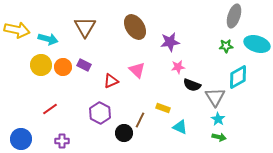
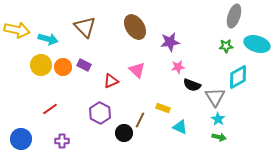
brown triangle: rotated 15 degrees counterclockwise
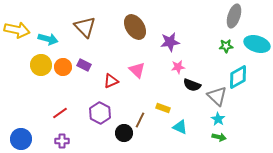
gray triangle: moved 2 px right, 1 px up; rotated 15 degrees counterclockwise
red line: moved 10 px right, 4 px down
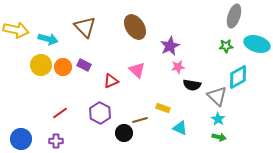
yellow arrow: moved 1 px left
purple star: moved 4 px down; rotated 18 degrees counterclockwise
black semicircle: rotated 12 degrees counterclockwise
brown line: rotated 49 degrees clockwise
cyan triangle: moved 1 px down
purple cross: moved 6 px left
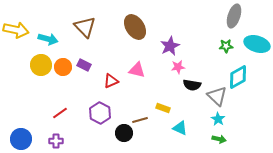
pink triangle: rotated 30 degrees counterclockwise
green arrow: moved 2 px down
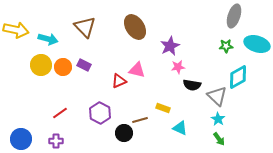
red triangle: moved 8 px right
green arrow: rotated 40 degrees clockwise
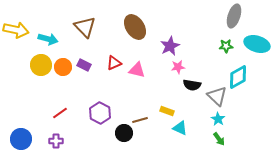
red triangle: moved 5 px left, 18 px up
yellow rectangle: moved 4 px right, 3 px down
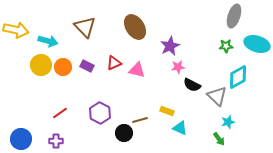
cyan arrow: moved 2 px down
purple rectangle: moved 3 px right, 1 px down
black semicircle: rotated 18 degrees clockwise
cyan star: moved 10 px right, 3 px down; rotated 24 degrees clockwise
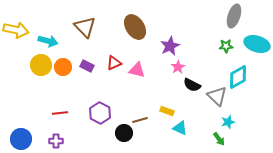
pink star: rotated 24 degrees counterclockwise
red line: rotated 28 degrees clockwise
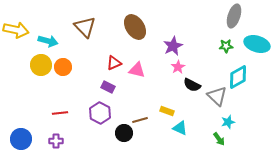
purple star: moved 3 px right
purple rectangle: moved 21 px right, 21 px down
